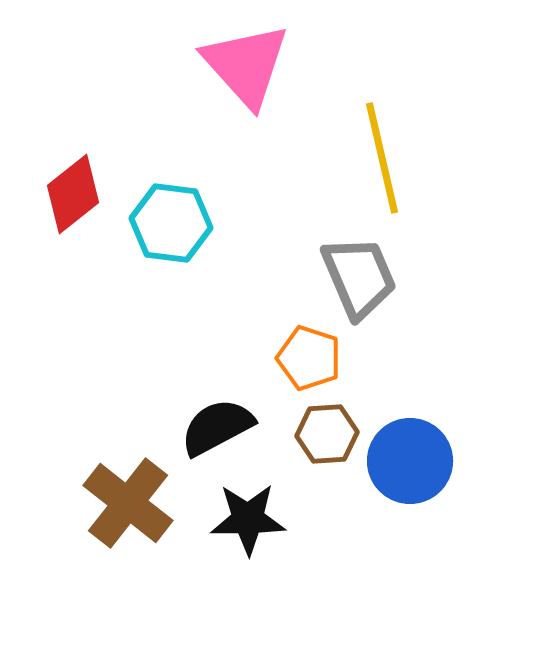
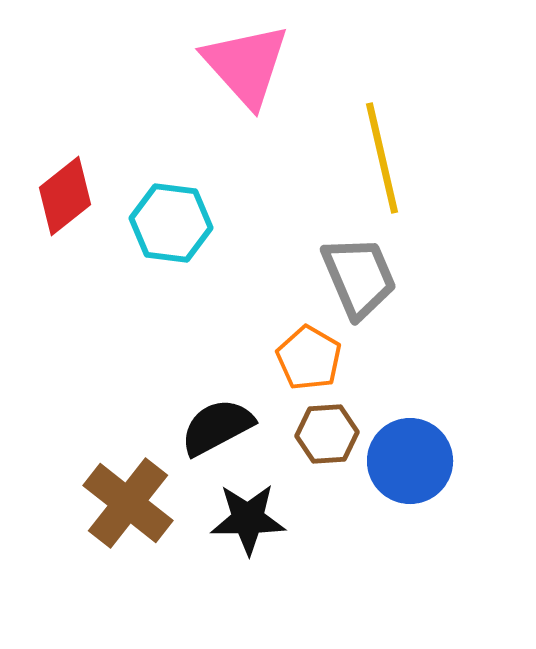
red diamond: moved 8 px left, 2 px down
orange pentagon: rotated 12 degrees clockwise
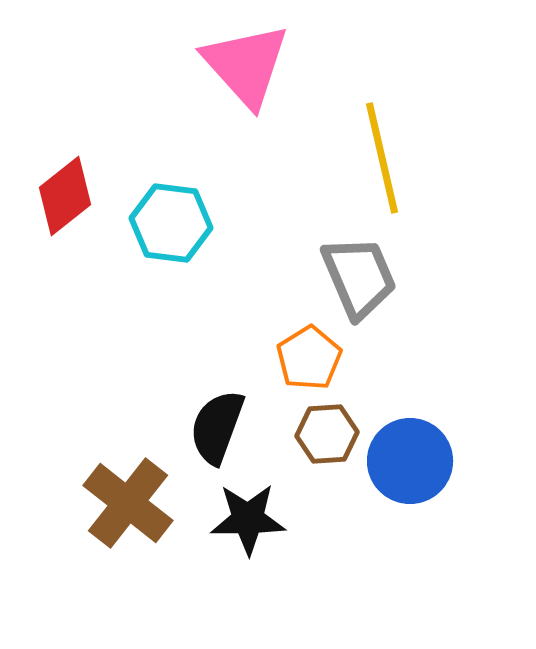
orange pentagon: rotated 10 degrees clockwise
black semicircle: rotated 42 degrees counterclockwise
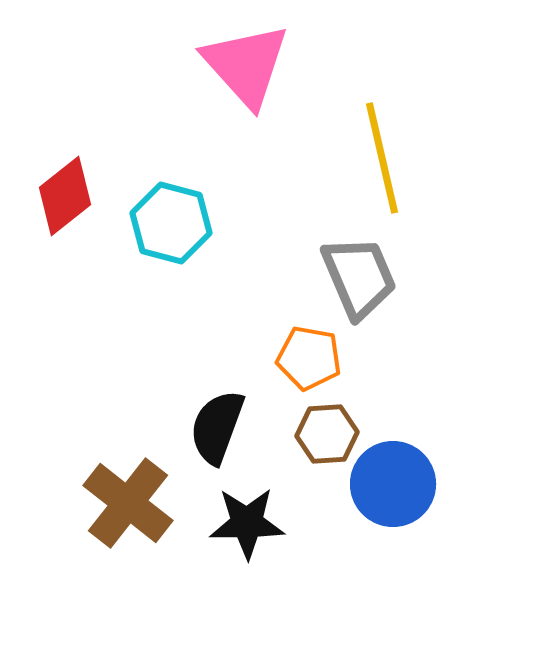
cyan hexagon: rotated 8 degrees clockwise
orange pentagon: rotated 30 degrees counterclockwise
blue circle: moved 17 px left, 23 px down
black star: moved 1 px left, 4 px down
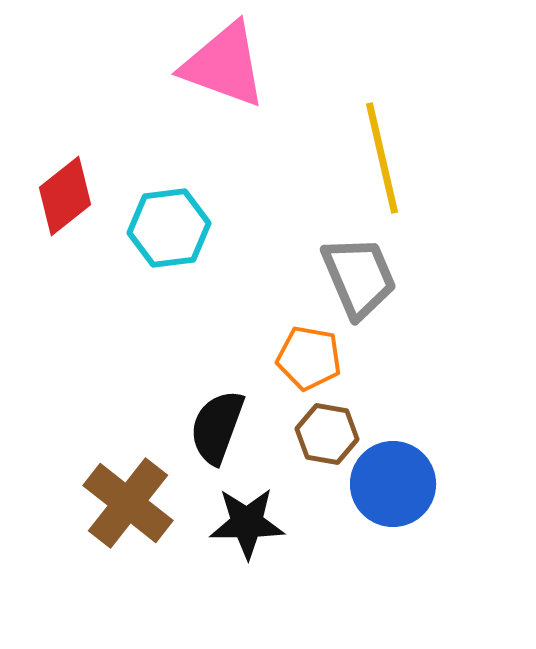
pink triangle: moved 22 px left; rotated 28 degrees counterclockwise
cyan hexagon: moved 2 px left, 5 px down; rotated 22 degrees counterclockwise
brown hexagon: rotated 14 degrees clockwise
